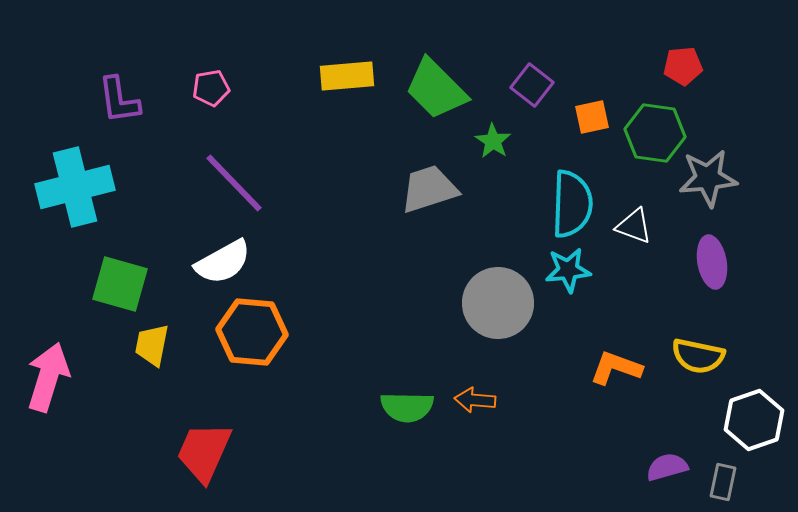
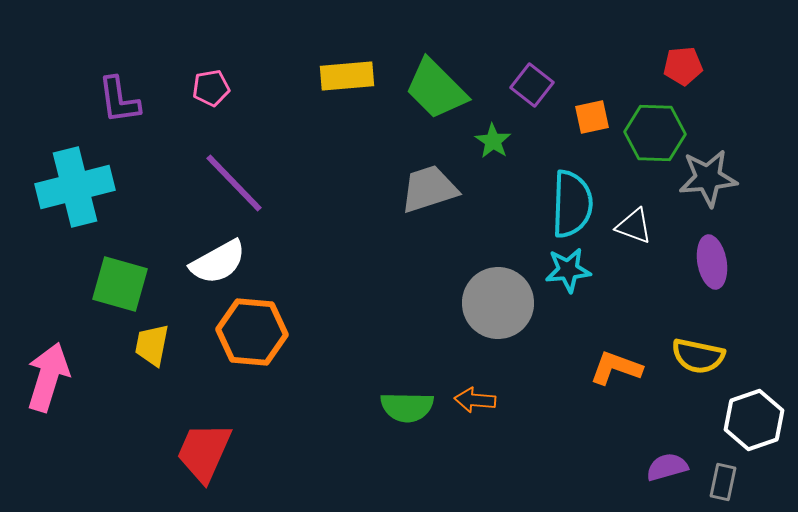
green hexagon: rotated 6 degrees counterclockwise
white semicircle: moved 5 px left
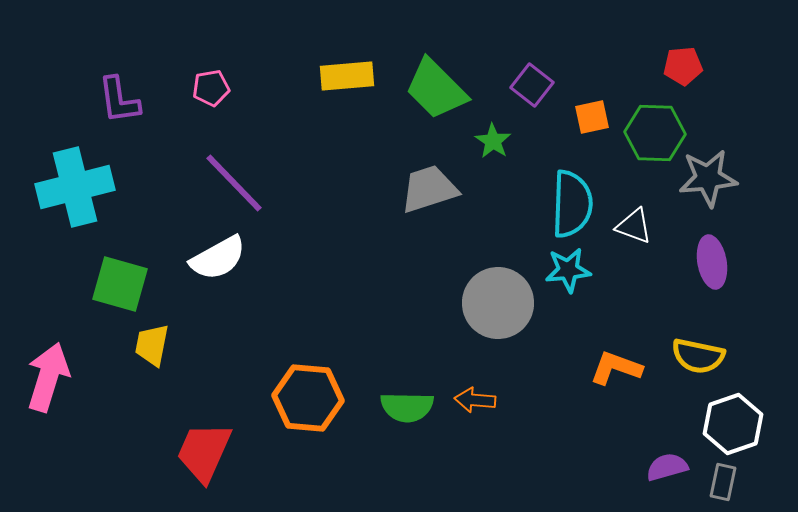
white semicircle: moved 4 px up
orange hexagon: moved 56 px right, 66 px down
white hexagon: moved 21 px left, 4 px down
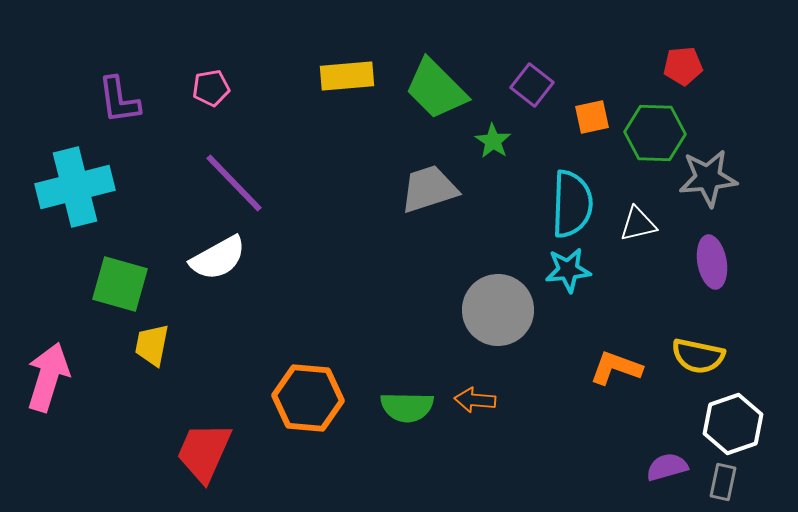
white triangle: moved 4 px right, 2 px up; rotated 33 degrees counterclockwise
gray circle: moved 7 px down
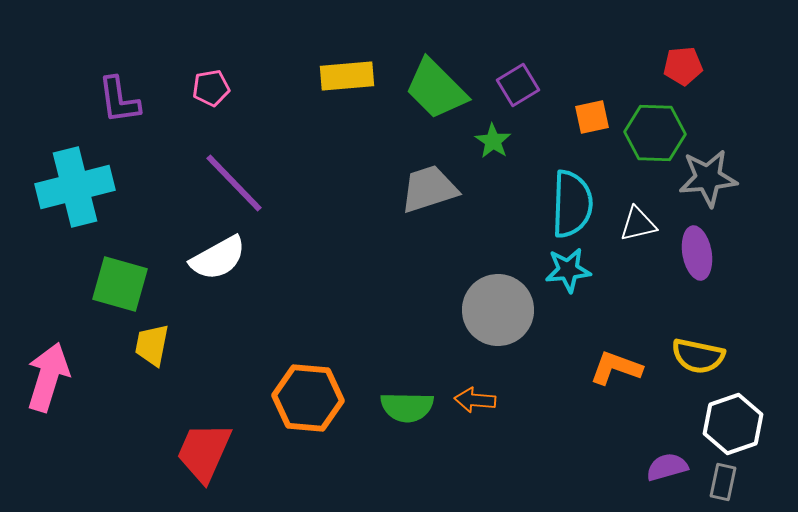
purple square: moved 14 px left; rotated 21 degrees clockwise
purple ellipse: moved 15 px left, 9 px up
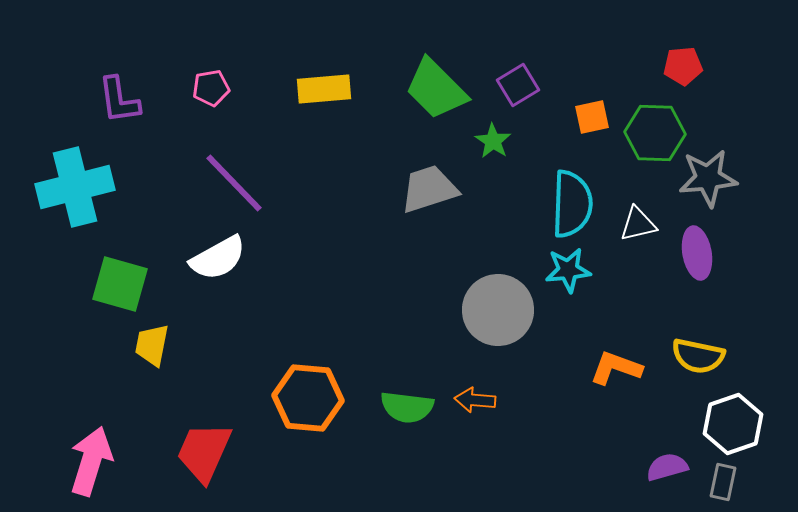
yellow rectangle: moved 23 px left, 13 px down
pink arrow: moved 43 px right, 84 px down
green semicircle: rotated 6 degrees clockwise
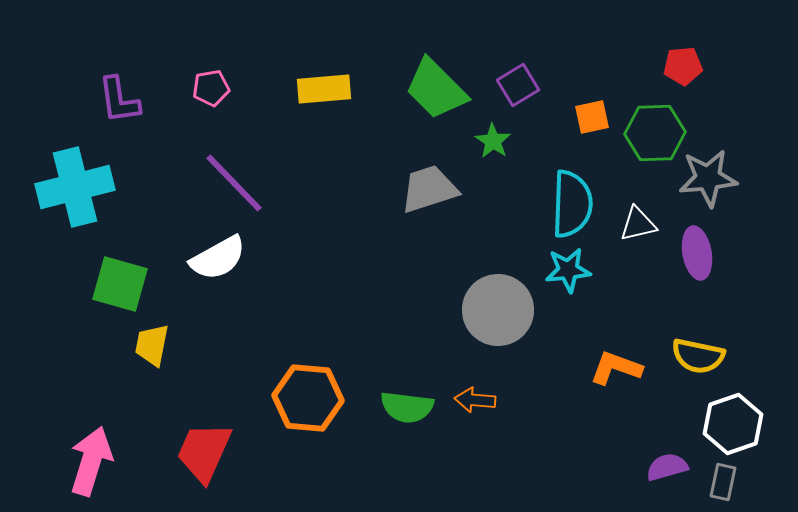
green hexagon: rotated 4 degrees counterclockwise
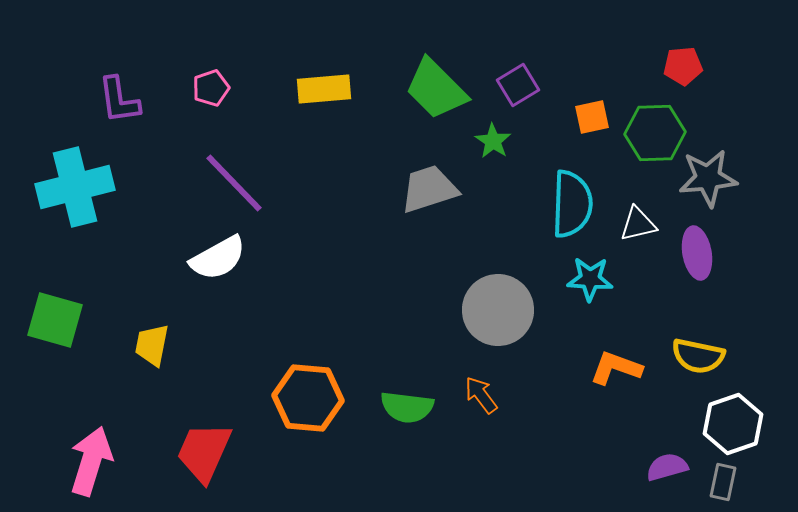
pink pentagon: rotated 9 degrees counterclockwise
cyan star: moved 22 px right, 9 px down; rotated 9 degrees clockwise
green square: moved 65 px left, 36 px down
orange arrow: moved 6 px right, 5 px up; rotated 48 degrees clockwise
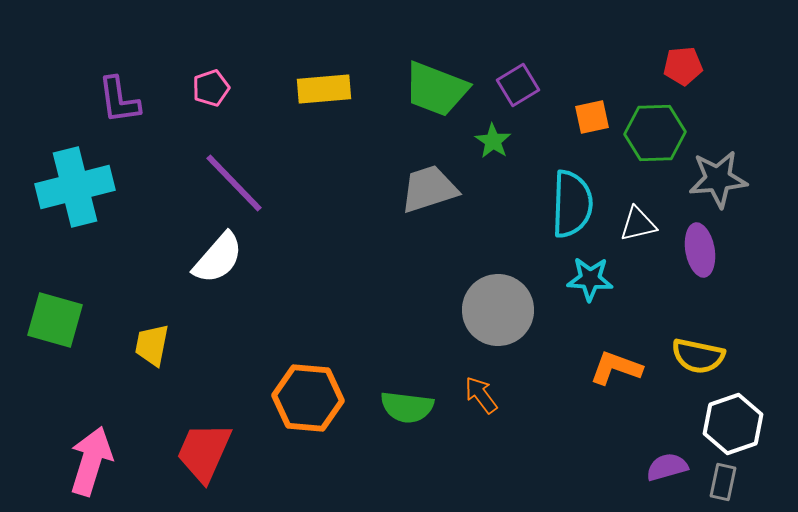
green trapezoid: rotated 24 degrees counterclockwise
gray star: moved 10 px right, 1 px down
purple ellipse: moved 3 px right, 3 px up
white semicircle: rotated 20 degrees counterclockwise
